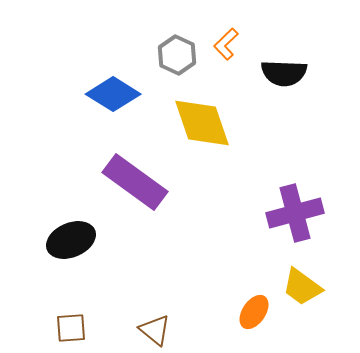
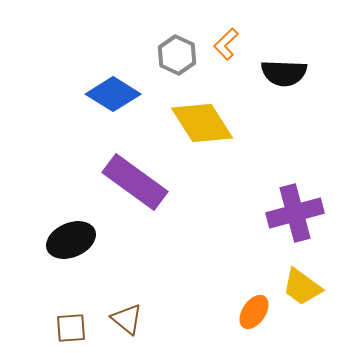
yellow diamond: rotated 14 degrees counterclockwise
brown triangle: moved 28 px left, 11 px up
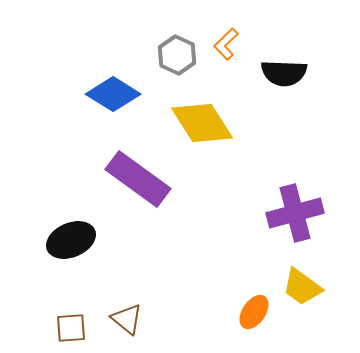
purple rectangle: moved 3 px right, 3 px up
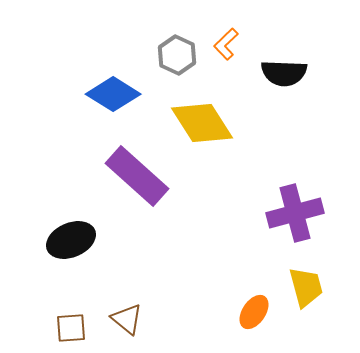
purple rectangle: moved 1 px left, 3 px up; rotated 6 degrees clockwise
yellow trapezoid: moved 4 px right; rotated 141 degrees counterclockwise
